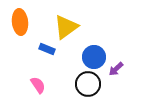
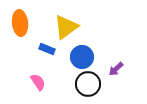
orange ellipse: moved 1 px down
blue circle: moved 12 px left
pink semicircle: moved 3 px up
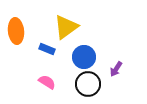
orange ellipse: moved 4 px left, 8 px down
blue circle: moved 2 px right
purple arrow: rotated 14 degrees counterclockwise
pink semicircle: moved 9 px right; rotated 24 degrees counterclockwise
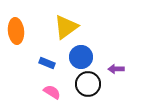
blue rectangle: moved 14 px down
blue circle: moved 3 px left
purple arrow: rotated 56 degrees clockwise
pink semicircle: moved 5 px right, 10 px down
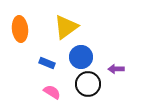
orange ellipse: moved 4 px right, 2 px up
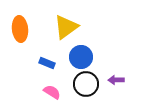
purple arrow: moved 11 px down
black circle: moved 2 px left
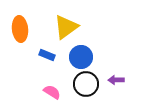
blue rectangle: moved 8 px up
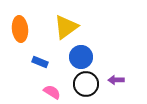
blue rectangle: moved 7 px left, 7 px down
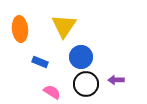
yellow triangle: moved 2 px left, 1 px up; rotated 20 degrees counterclockwise
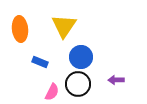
black circle: moved 8 px left
pink semicircle: rotated 84 degrees clockwise
